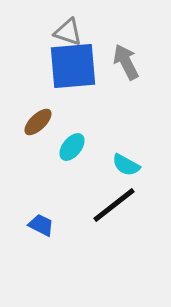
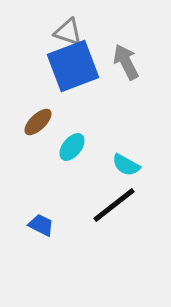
blue square: rotated 16 degrees counterclockwise
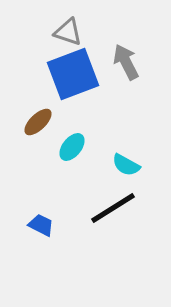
blue square: moved 8 px down
black line: moved 1 px left, 3 px down; rotated 6 degrees clockwise
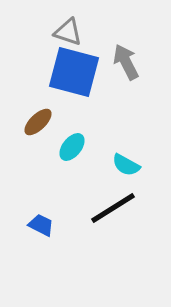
blue square: moved 1 px right, 2 px up; rotated 36 degrees clockwise
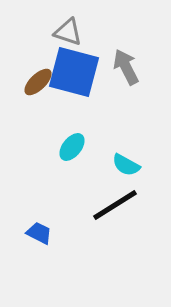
gray arrow: moved 5 px down
brown ellipse: moved 40 px up
black line: moved 2 px right, 3 px up
blue trapezoid: moved 2 px left, 8 px down
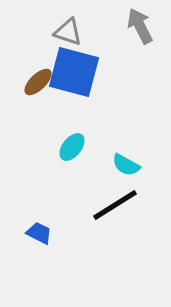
gray arrow: moved 14 px right, 41 px up
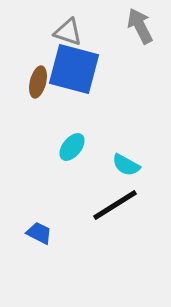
blue square: moved 3 px up
brown ellipse: rotated 32 degrees counterclockwise
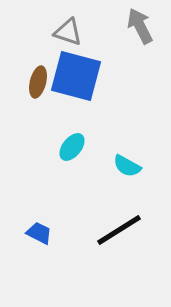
blue square: moved 2 px right, 7 px down
cyan semicircle: moved 1 px right, 1 px down
black line: moved 4 px right, 25 px down
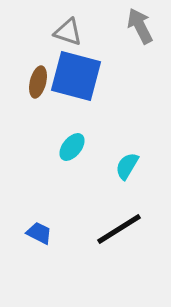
cyan semicircle: rotated 92 degrees clockwise
black line: moved 1 px up
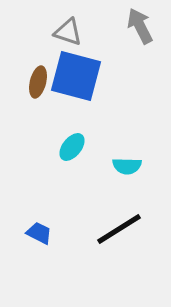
cyan semicircle: rotated 120 degrees counterclockwise
